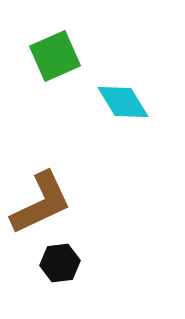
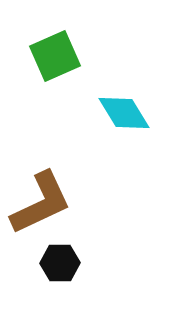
cyan diamond: moved 1 px right, 11 px down
black hexagon: rotated 6 degrees clockwise
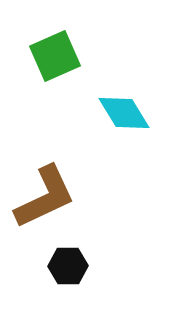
brown L-shape: moved 4 px right, 6 px up
black hexagon: moved 8 px right, 3 px down
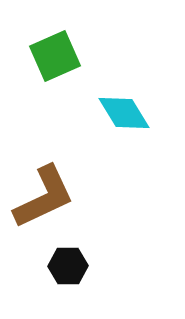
brown L-shape: moved 1 px left
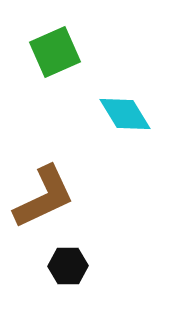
green square: moved 4 px up
cyan diamond: moved 1 px right, 1 px down
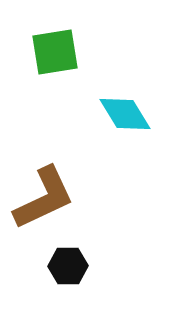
green square: rotated 15 degrees clockwise
brown L-shape: moved 1 px down
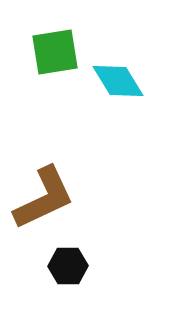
cyan diamond: moved 7 px left, 33 px up
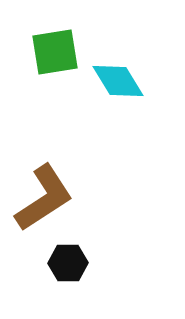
brown L-shape: rotated 8 degrees counterclockwise
black hexagon: moved 3 px up
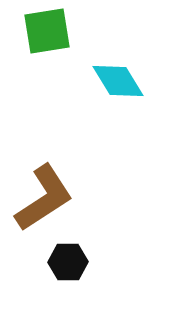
green square: moved 8 px left, 21 px up
black hexagon: moved 1 px up
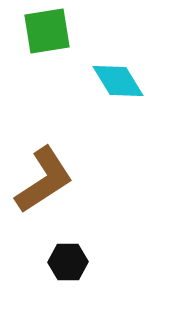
brown L-shape: moved 18 px up
